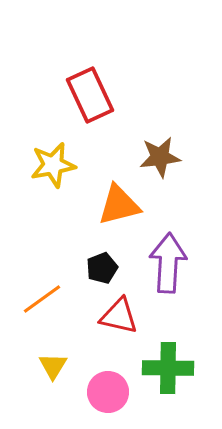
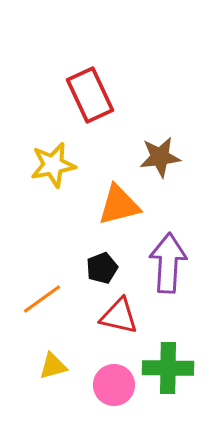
yellow triangle: rotated 44 degrees clockwise
pink circle: moved 6 px right, 7 px up
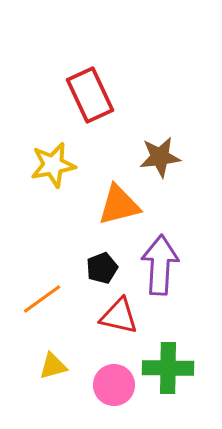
purple arrow: moved 8 px left, 2 px down
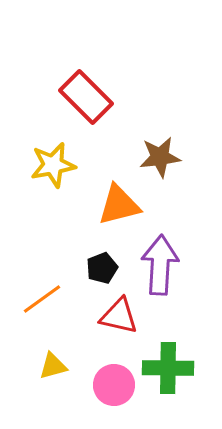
red rectangle: moved 4 px left, 2 px down; rotated 20 degrees counterclockwise
